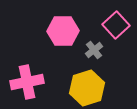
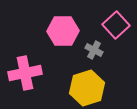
gray cross: rotated 24 degrees counterclockwise
pink cross: moved 2 px left, 9 px up
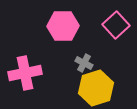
pink hexagon: moved 5 px up
gray cross: moved 10 px left, 13 px down
yellow hexagon: moved 9 px right
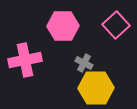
pink cross: moved 13 px up
yellow hexagon: rotated 16 degrees clockwise
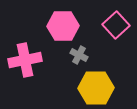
gray cross: moved 5 px left, 8 px up
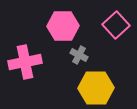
pink cross: moved 2 px down
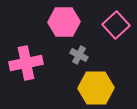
pink hexagon: moved 1 px right, 4 px up
pink cross: moved 1 px right, 1 px down
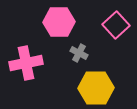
pink hexagon: moved 5 px left
gray cross: moved 2 px up
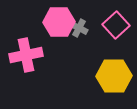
gray cross: moved 25 px up
pink cross: moved 8 px up
yellow hexagon: moved 18 px right, 12 px up
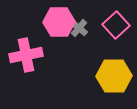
gray cross: rotated 12 degrees clockwise
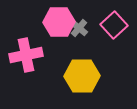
pink square: moved 2 px left
yellow hexagon: moved 32 px left
